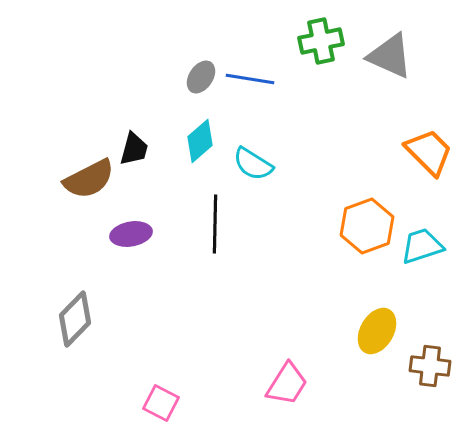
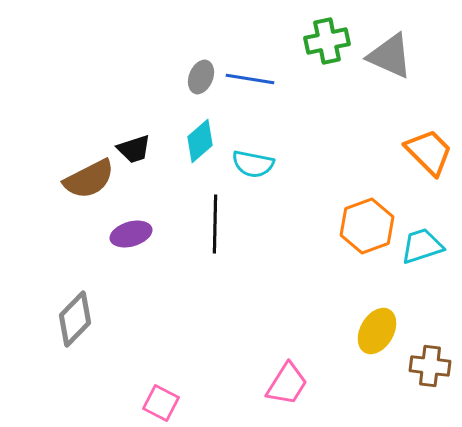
green cross: moved 6 px right
gray ellipse: rotated 12 degrees counterclockwise
black trapezoid: rotated 57 degrees clockwise
cyan semicircle: rotated 21 degrees counterclockwise
purple ellipse: rotated 6 degrees counterclockwise
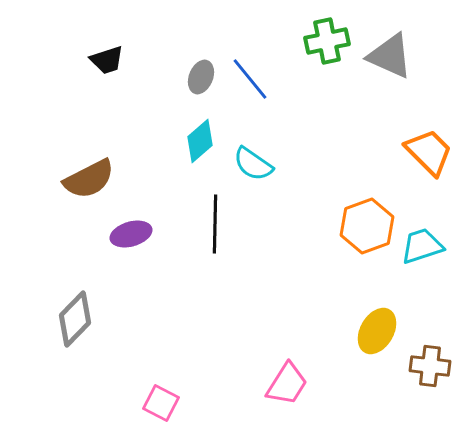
blue line: rotated 42 degrees clockwise
black trapezoid: moved 27 px left, 89 px up
cyan semicircle: rotated 24 degrees clockwise
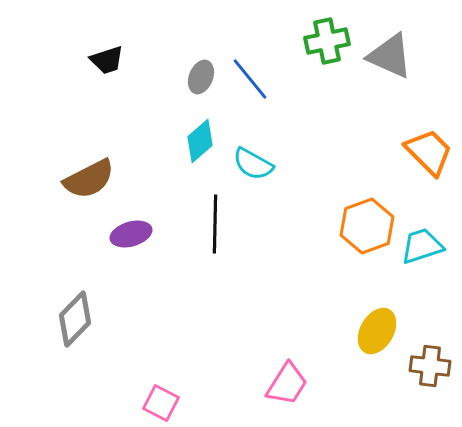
cyan semicircle: rotated 6 degrees counterclockwise
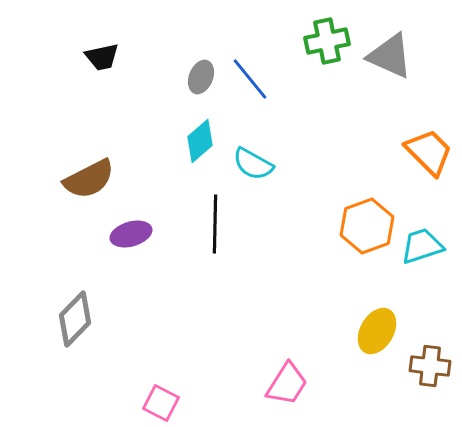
black trapezoid: moved 5 px left, 3 px up; rotated 6 degrees clockwise
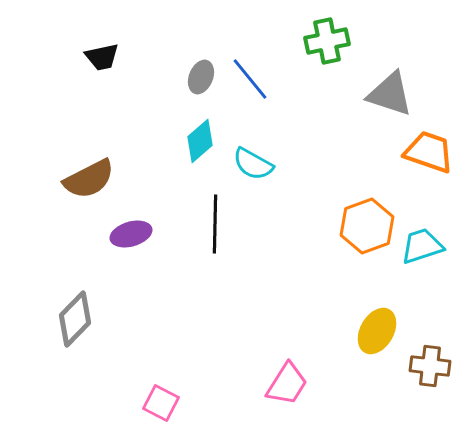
gray triangle: moved 38 px down; rotated 6 degrees counterclockwise
orange trapezoid: rotated 26 degrees counterclockwise
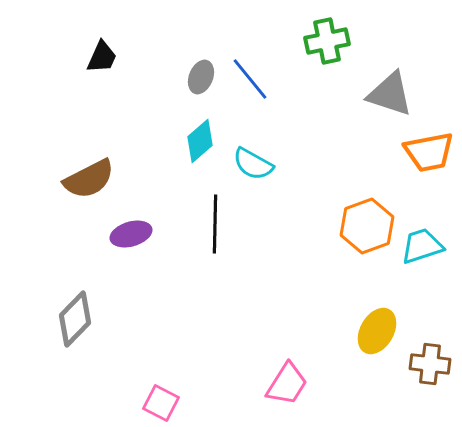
black trapezoid: rotated 54 degrees counterclockwise
orange trapezoid: rotated 150 degrees clockwise
brown cross: moved 2 px up
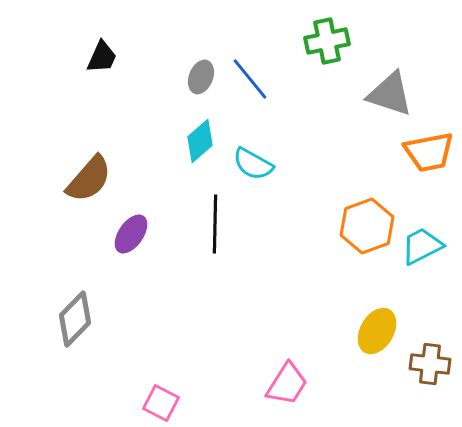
brown semicircle: rotated 22 degrees counterclockwise
purple ellipse: rotated 39 degrees counterclockwise
cyan trapezoid: rotated 9 degrees counterclockwise
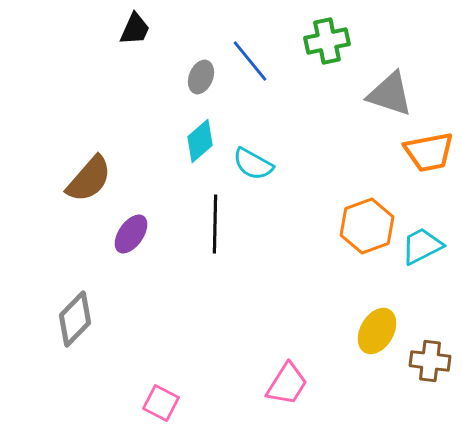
black trapezoid: moved 33 px right, 28 px up
blue line: moved 18 px up
brown cross: moved 3 px up
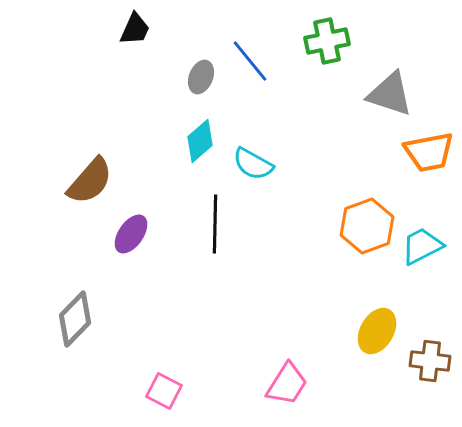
brown semicircle: moved 1 px right, 2 px down
pink square: moved 3 px right, 12 px up
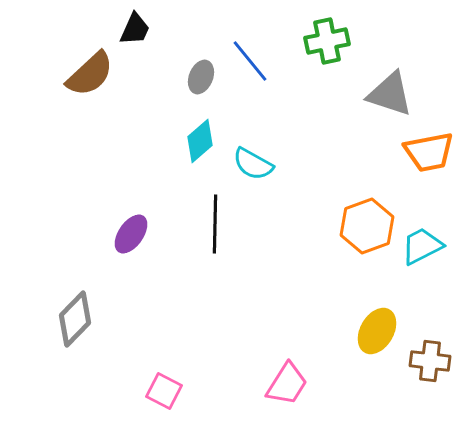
brown semicircle: moved 107 px up; rotated 6 degrees clockwise
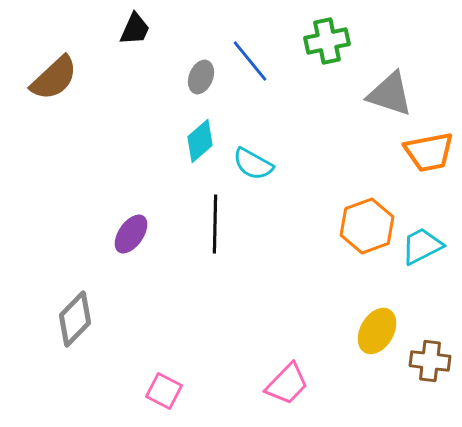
brown semicircle: moved 36 px left, 4 px down
pink trapezoid: rotated 12 degrees clockwise
